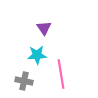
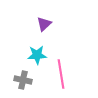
purple triangle: moved 4 px up; rotated 21 degrees clockwise
gray cross: moved 1 px left, 1 px up
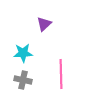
cyan star: moved 14 px left, 2 px up
pink line: rotated 8 degrees clockwise
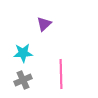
gray cross: rotated 36 degrees counterclockwise
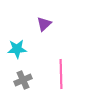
cyan star: moved 6 px left, 4 px up
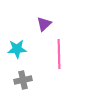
pink line: moved 2 px left, 20 px up
gray cross: rotated 12 degrees clockwise
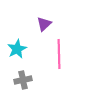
cyan star: rotated 24 degrees counterclockwise
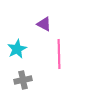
purple triangle: rotated 49 degrees counterclockwise
